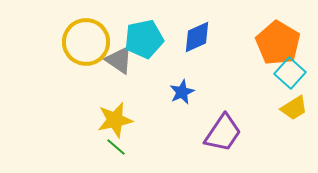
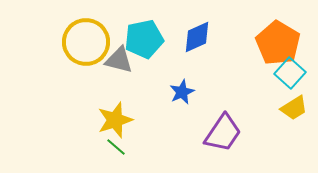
gray triangle: rotated 20 degrees counterclockwise
yellow star: rotated 6 degrees counterclockwise
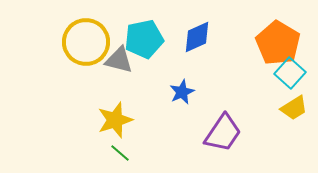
green line: moved 4 px right, 6 px down
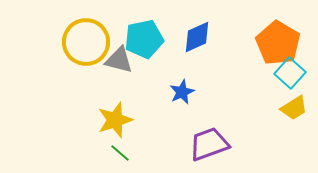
purple trapezoid: moved 14 px left, 11 px down; rotated 144 degrees counterclockwise
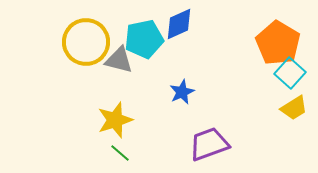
blue diamond: moved 18 px left, 13 px up
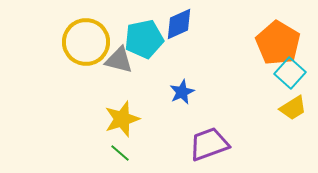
yellow trapezoid: moved 1 px left
yellow star: moved 7 px right, 1 px up
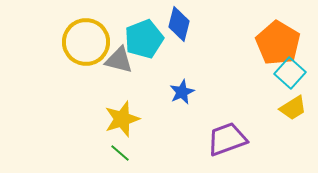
blue diamond: rotated 52 degrees counterclockwise
cyan pentagon: rotated 9 degrees counterclockwise
purple trapezoid: moved 18 px right, 5 px up
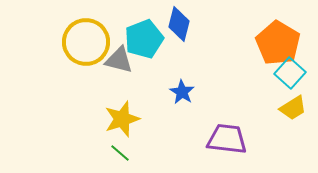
blue star: rotated 15 degrees counterclockwise
purple trapezoid: rotated 27 degrees clockwise
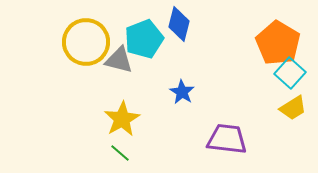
yellow star: rotated 12 degrees counterclockwise
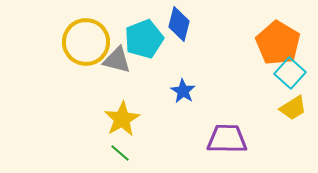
gray triangle: moved 2 px left
blue star: moved 1 px right, 1 px up
purple trapezoid: rotated 6 degrees counterclockwise
